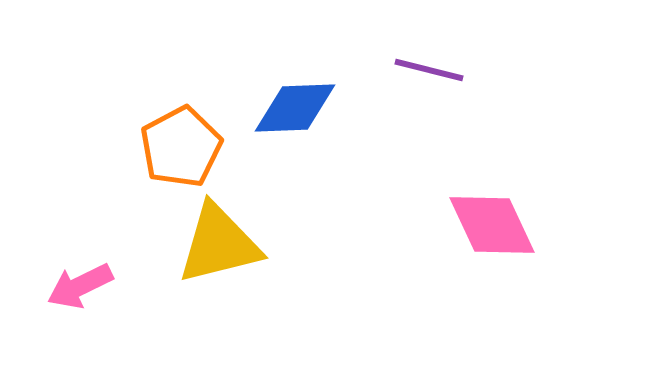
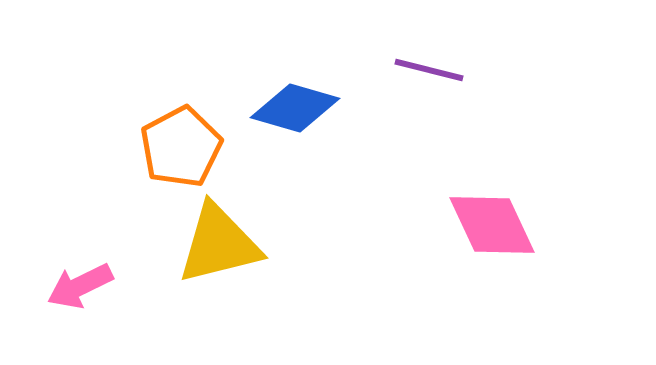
blue diamond: rotated 18 degrees clockwise
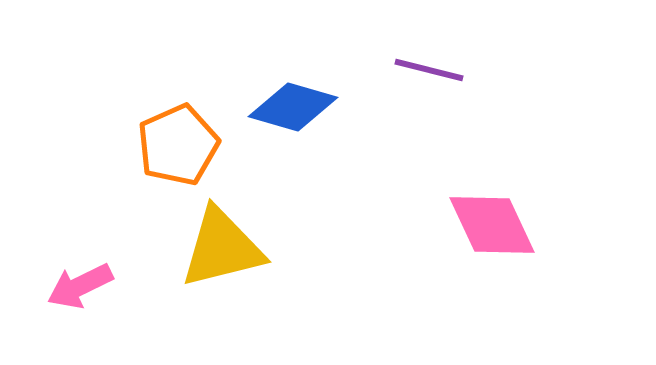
blue diamond: moved 2 px left, 1 px up
orange pentagon: moved 3 px left, 2 px up; rotated 4 degrees clockwise
yellow triangle: moved 3 px right, 4 px down
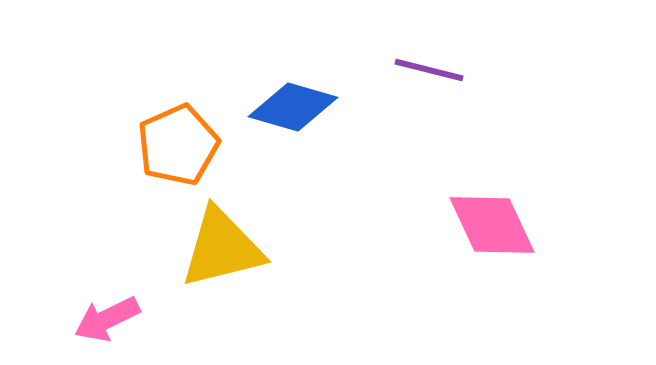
pink arrow: moved 27 px right, 33 px down
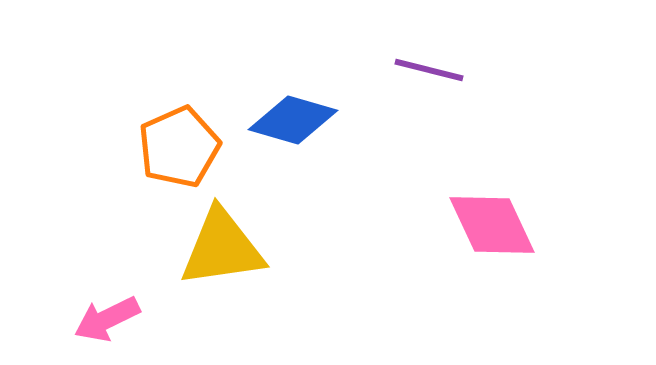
blue diamond: moved 13 px down
orange pentagon: moved 1 px right, 2 px down
yellow triangle: rotated 6 degrees clockwise
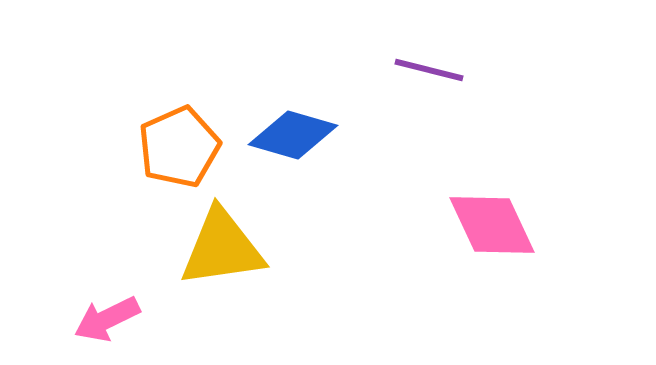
blue diamond: moved 15 px down
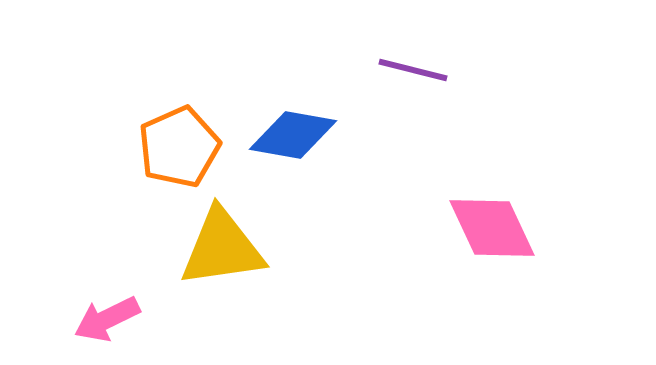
purple line: moved 16 px left
blue diamond: rotated 6 degrees counterclockwise
pink diamond: moved 3 px down
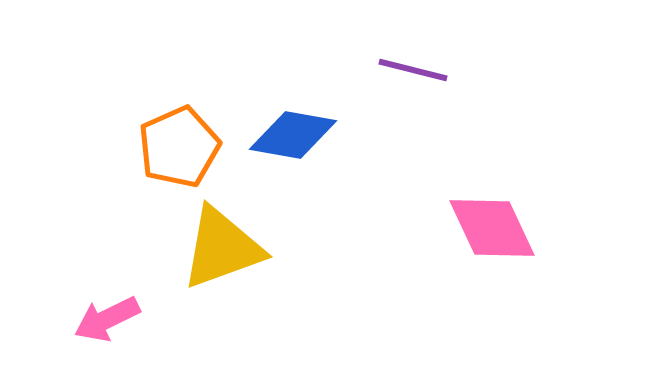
yellow triangle: rotated 12 degrees counterclockwise
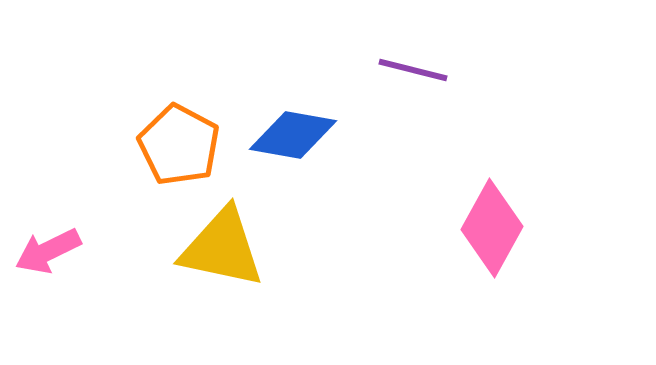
orange pentagon: moved 2 px up; rotated 20 degrees counterclockwise
pink diamond: rotated 54 degrees clockwise
yellow triangle: rotated 32 degrees clockwise
pink arrow: moved 59 px left, 68 px up
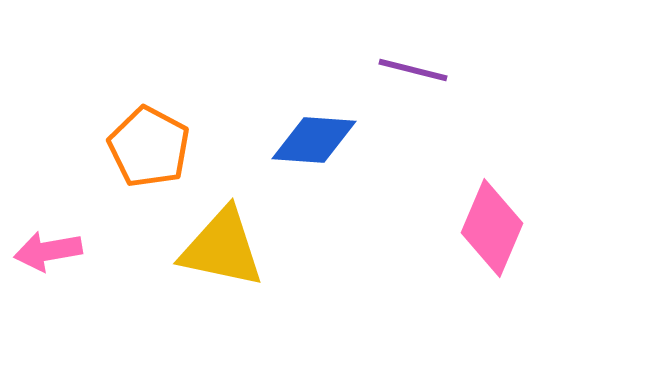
blue diamond: moved 21 px right, 5 px down; rotated 6 degrees counterclockwise
orange pentagon: moved 30 px left, 2 px down
pink diamond: rotated 6 degrees counterclockwise
pink arrow: rotated 16 degrees clockwise
